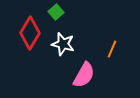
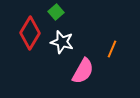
white star: moved 1 px left, 2 px up
pink semicircle: moved 1 px left, 4 px up
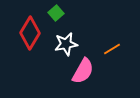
green square: moved 1 px down
white star: moved 4 px right, 2 px down; rotated 25 degrees counterclockwise
orange line: rotated 36 degrees clockwise
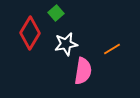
pink semicircle: rotated 20 degrees counterclockwise
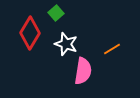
white star: rotated 30 degrees clockwise
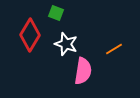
green square: rotated 28 degrees counterclockwise
red diamond: moved 2 px down
orange line: moved 2 px right
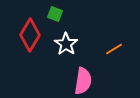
green square: moved 1 px left, 1 px down
white star: rotated 15 degrees clockwise
pink semicircle: moved 10 px down
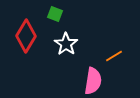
red diamond: moved 4 px left, 1 px down
orange line: moved 7 px down
pink semicircle: moved 10 px right
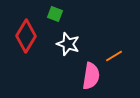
white star: moved 2 px right; rotated 15 degrees counterclockwise
pink semicircle: moved 2 px left, 5 px up
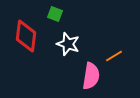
red diamond: rotated 24 degrees counterclockwise
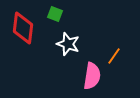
red diamond: moved 3 px left, 8 px up
orange line: rotated 24 degrees counterclockwise
pink semicircle: moved 1 px right
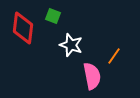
green square: moved 2 px left, 2 px down
white star: moved 3 px right, 1 px down
pink semicircle: rotated 20 degrees counterclockwise
